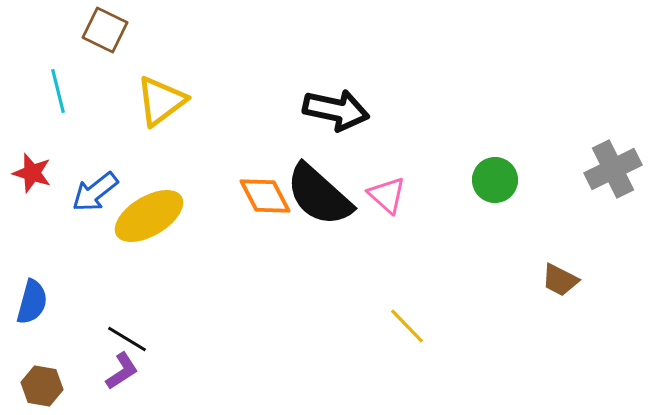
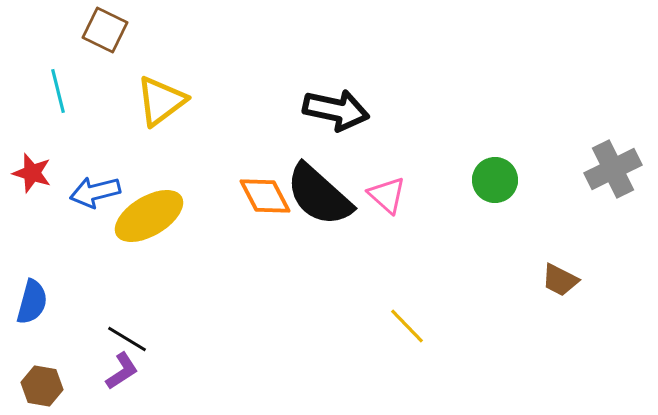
blue arrow: rotated 24 degrees clockwise
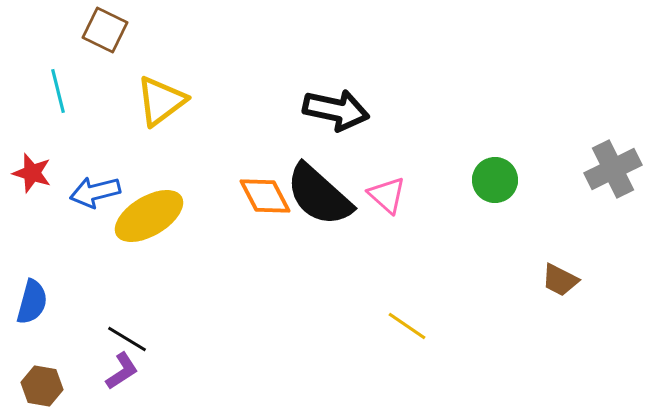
yellow line: rotated 12 degrees counterclockwise
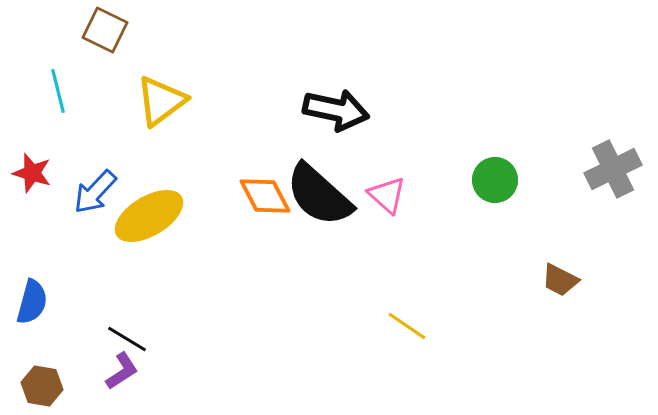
blue arrow: rotated 33 degrees counterclockwise
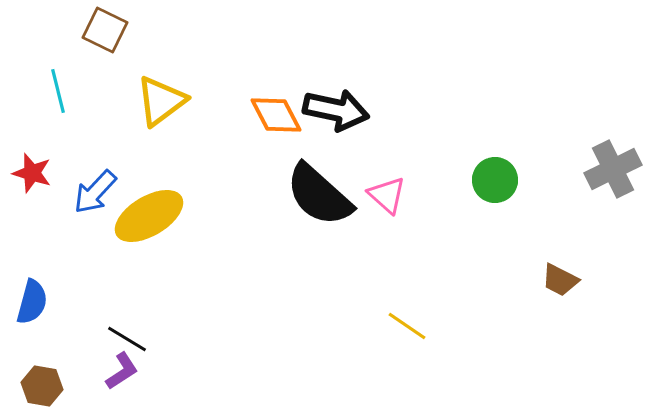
orange diamond: moved 11 px right, 81 px up
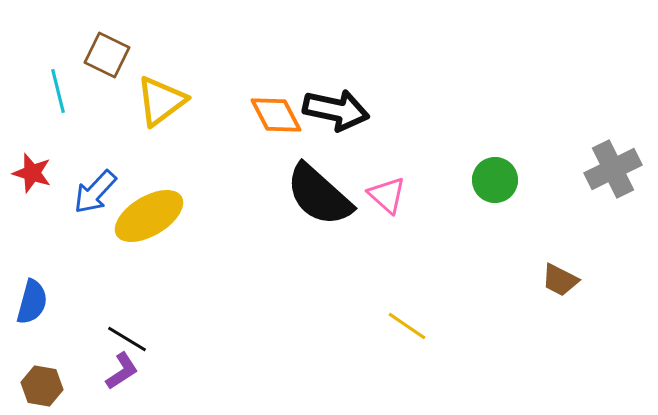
brown square: moved 2 px right, 25 px down
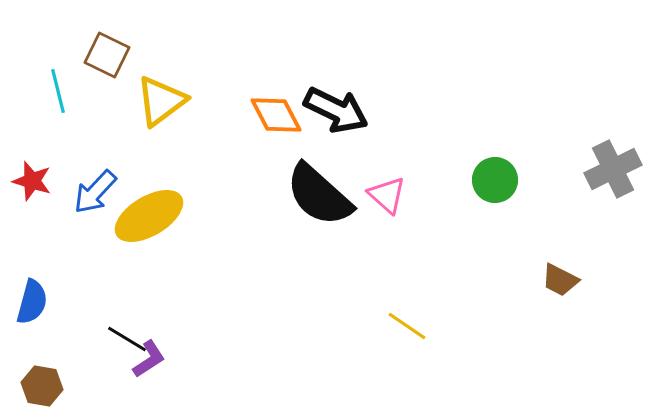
black arrow: rotated 14 degrees clockwise
red star: moved 8 px down
purple L-shape: moved 27 px right, 12 px up
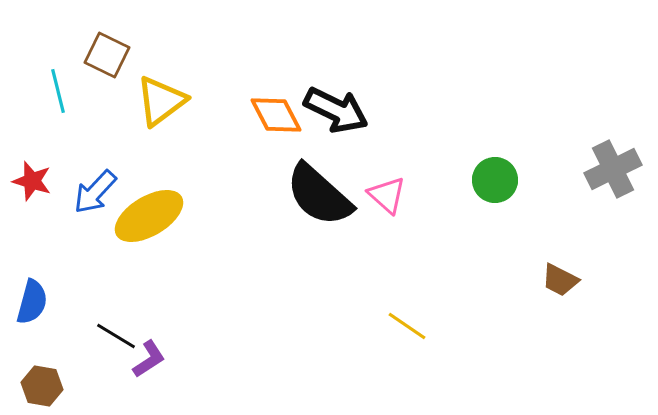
black line: moved 11 px left, 3 px up
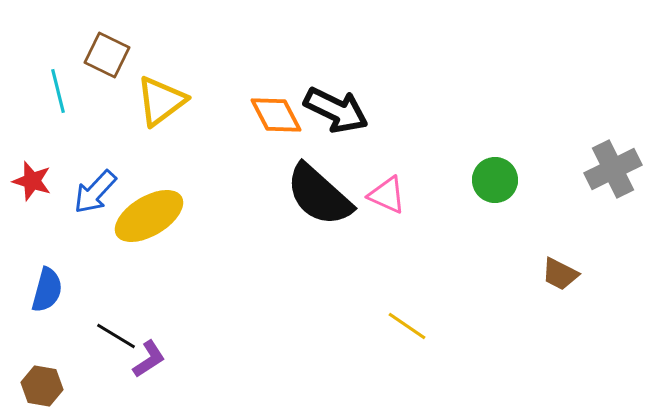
pink triangle: rotated 18 degrees counterclockwise
brown trapezoid: moved 6 px up
blue semicircle: moved 15 px right, 12 px up
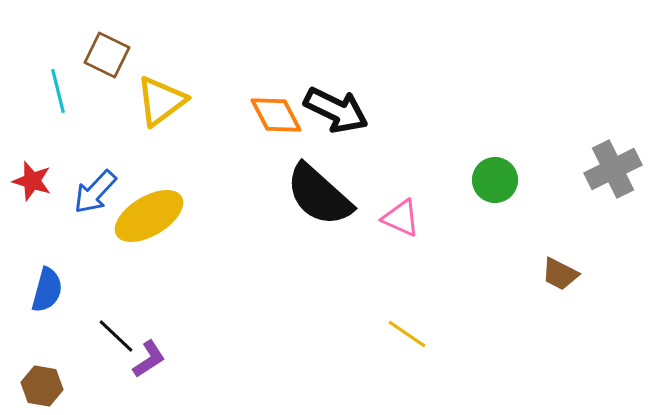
pink triangle: moved 14 px right, 23 px down
yellow line: moved 8 px down
black line: rotated 12 degrees clockwise
